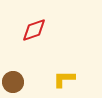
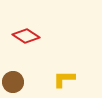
red diamond: moved 8 px left, 6 px down; rotated 52 degrees clockwise
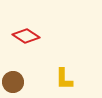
yellow L-shape: rotated 90 degrees counterclockwise
